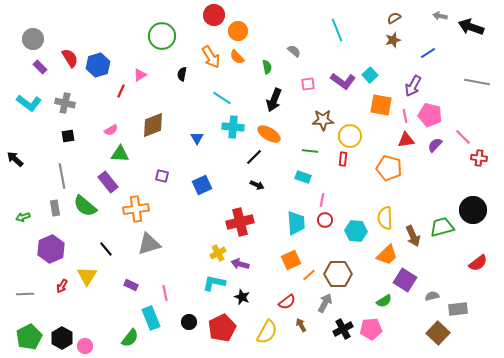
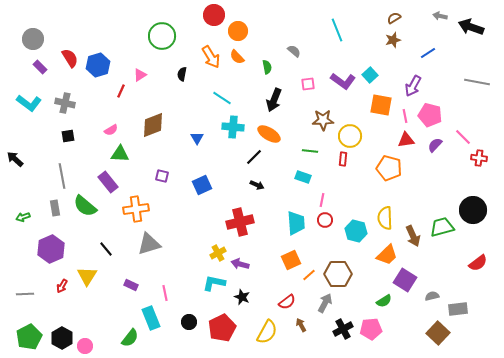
cyan hexagon at (356, 231): rotated 10 degrees clockwise
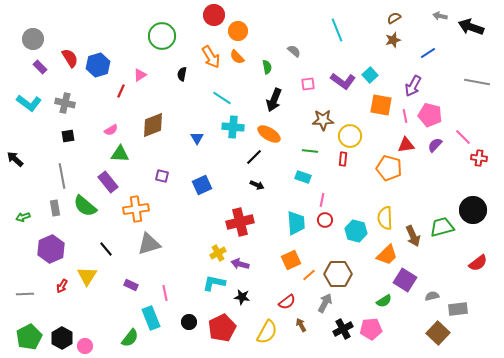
red triangle at (406, 140): moved 5 px down
black star at (242, 297): rotated 14 degrees counterclockwise
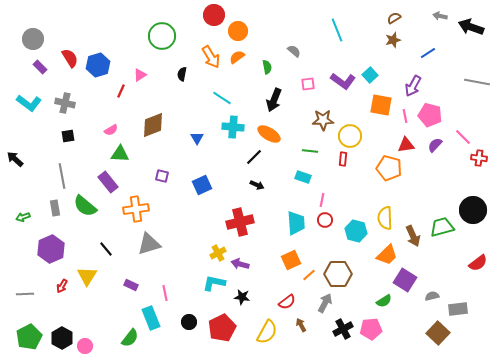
orange semicircle at (237, 57): rotated 98 degrees clockwise
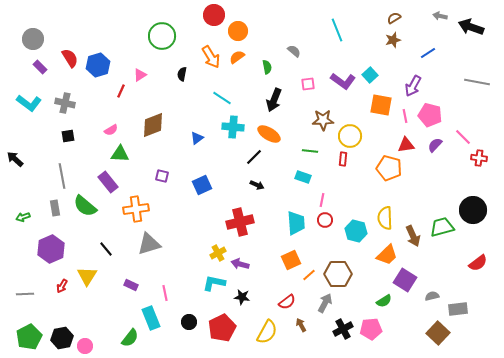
blue triangle at (197, 138): rotated 24 degrees clockwise
black hexagon at (62, 338): rotated 20 degrees clockwise
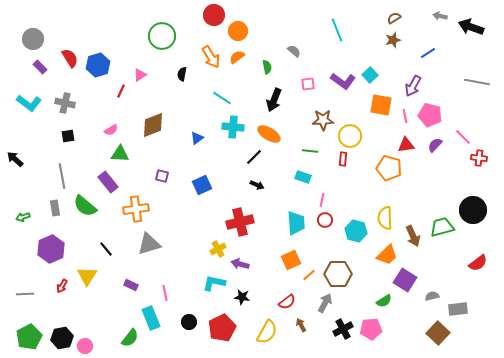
yellow cross at (218, 253): moved 4 px up
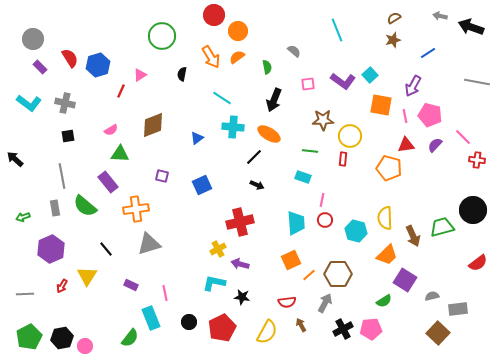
red cross at (479, 158): moved 2 px left, 2 px down
red semicircle at (287, 302): rotated 30 degrees clockwise
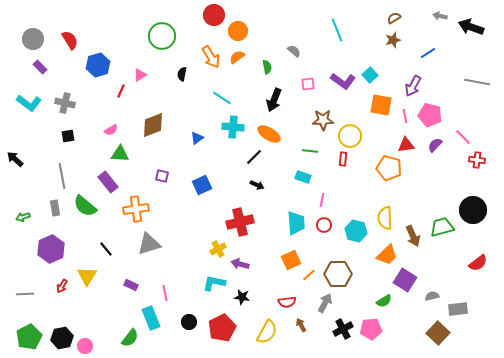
red semicircle at (70, 58): moved 18 px up
red circle at (325, 220): moved 1 px left, 5 px down
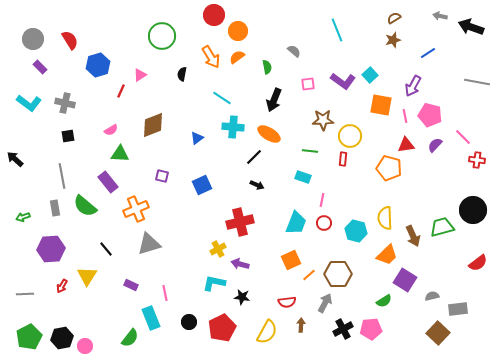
orange cross at (136, 209): rotated 15 degrees counterclockwise
cyan trapezoid at (296, 223): rotated 25 degrees clockwise
red circle at (324, 225): moved 2 px up
purple hexagon at (51, 249): rotated 20 degrees clockwise
brown arrow at (301, 325): rotated 32 degrees clockwise
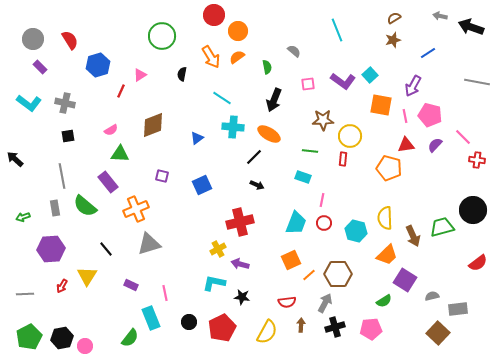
black cross at (343, 329): moved 8 px left, 2 px up; rotated 12 degrees clockwise
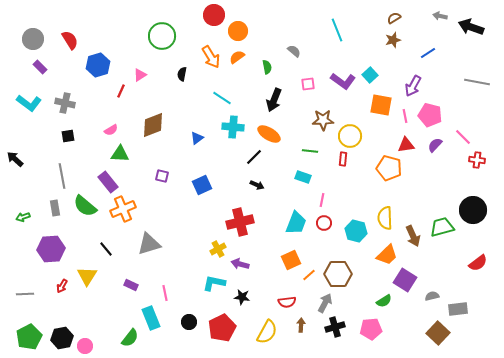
orange cross at (136, 209): moved 13 px left
